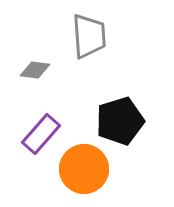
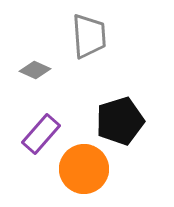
gray diamond: rotated 16 degrees clockwise
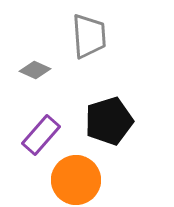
black pentagon: moved 11 px left
purple rectangle: moved 1 px down
orange circle: moved 8 px left, 11 px down
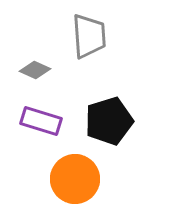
purple rectangle: moved 14 px up; rotated 66 degrees clockwise
orange circle: moved 1 px left, 1 px up
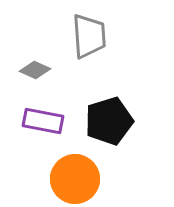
purple rectangle: moved 2 px right; rotated 6 degrees counterclockwise
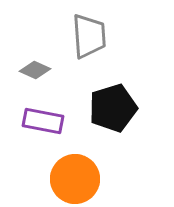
black pentagon: moved 4 px right, 13 px up
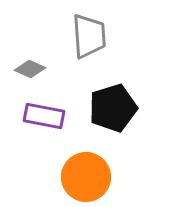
gray diamond: moved 5 px left, 1 px up
purple rectangle: moved 1 px right, 5 px up
orange circle: moved 11 px right, 2 px up
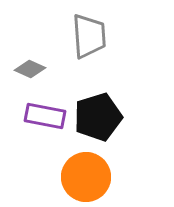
black pentagon: moved 15 px left, 9 px down
purple rectangle: moved 1 px right
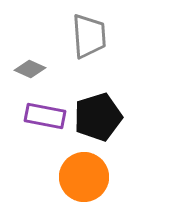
orange circle: moved 2 px left
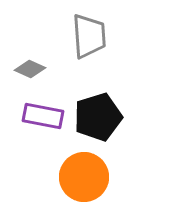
purple rectangle: moved 2 px left
